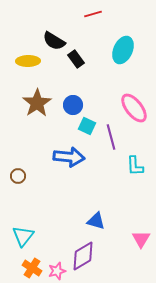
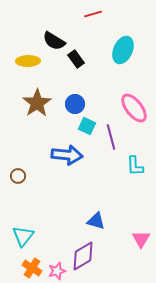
blue circle: moved 2 px right, 1 px up
blue arrow: moved 2 px left, 2 px up
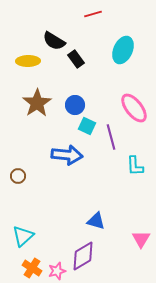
blue circle: moved 1 px down
cyan triangle: rotated 10 degrees clockwise
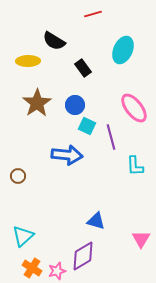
black rectangle: moved 7 px right, 9 px down
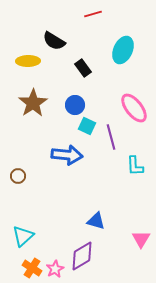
brown star: moved 4 px left
purple diamond: moved 1 px left
pink star: moved 2 px left, 2 px up; rotated 12 degrees counterclockwise
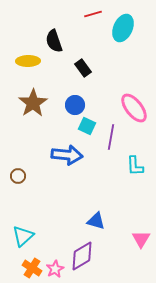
black semicircle: rotated 40 degrees clockwise
cyan ellipse: moved 22 px up
purple line: rotated 25 degrees clockwise
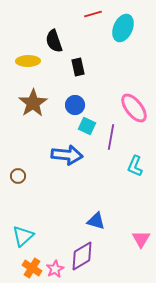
black rectangle: moved 5 px left, 1 px up; rotated 24 degrees clockwise
cyan L-shape: rotated 25 degrees clockwise
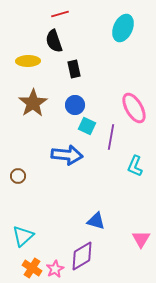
red line: moved 33 px left
black rectangle: moved 4 px left, 2 px down
pink ellipse: rotated 8 degrees clockwise
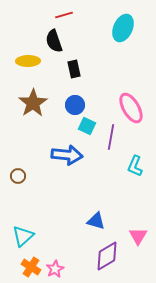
red line: moved 4 px right, 1 px down
pink ellipse: moved 3 px left
pink triangle: moved 3 px left, 3 px up
purple diamond: moved 25 px right
orange cross: moved 1 px left, 1 px up
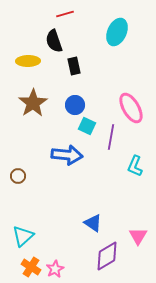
red line: moved 1 px right, 1 px up
cyan ellipse: moved 6 px left, 4 px down
black rectangle: moved 3 px up
blue triangle: moved 3 px left, 2 px down; rotated 18 degrees clockwise
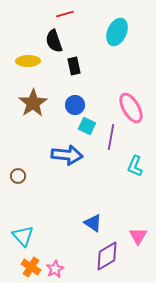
cyan triangle: rotated 30 degrees counterclockwise
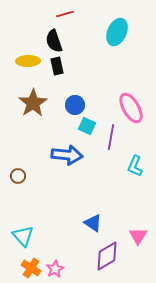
black rectangle: moved 17 px left
orange cross: moved 1 px down
